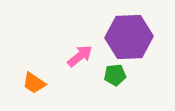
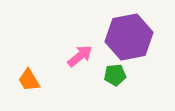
purple hexagon: rotated 9 degrees counterclockwise
orange trapezoid: moved 5 px left, 3 px up; rotated 25 degrees clockwise
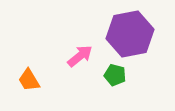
purple hexagon: moved 1 px right, 3 px up
green pentagon: rotated 20 degrees clockwise
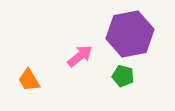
green pentagon: moved 8 px right, 1 px down
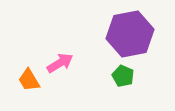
pink arrow: moved 20 px left, 7 px down; rotated 8 degrees clockwise
green pentagon: rotated 10 degrees clockwise
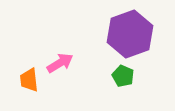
purple hexagon: rotated 9 degrees counterclockwise
orange trapezoid: rotated 25 degrees clockwise
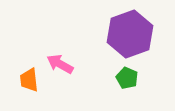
pink arrow: moved 1 px down; rotated 120 degrees counterclockwise
green pentagon: moved 4 px right, 2 px down
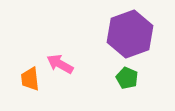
orange trapezoid: moved 1 px right, 1 px up
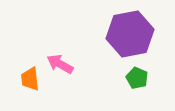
purple hexagon: rotated 9 degrees clockwise
green pentagon: moved 10 px right
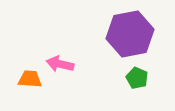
pink arrow: rotated 16 degrees counterclockwise
orange trapezoid: rotated 100 degrees clockwise
